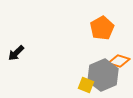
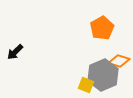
black arrow: moved 1 px left, 1 px up
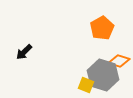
black arrow: moved 9 px right
gray hexagon: rotated 20 degrees counterclockwise
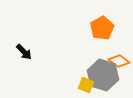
black arrow: rotated 90 degrees counterclockwise
orange diamond: rotated 20 degrees clockwise
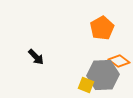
black arrow: moved 12 px right, 5 px down
gray hexagon: rotated 20 degrees counterclockwise
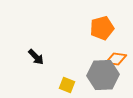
orange pentagon: rotated 15 degrees clockwise
orange diamond: moved 3 px left, 2 px up; rotated 30 degrees counterclockwise
yellow square: moved 19 px left
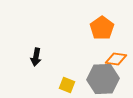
orange pentagon: rotated 20 degrees counterclockwise
black arrow: rotated 54 degrees clockwise
gray hexagon: moved 4 px down
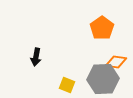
orange diamond: moved 3 px down
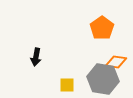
gray hexagon: rotated 12 degrees clockwise
yellow square: rotated 21 degrees counterclockwise
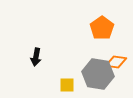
gray hexagon: moved 5 px left, 5 px up
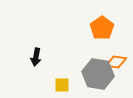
yellow square: moved 5 px left
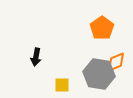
orange diamond: rotated 30 degrees counterclockwise
gray hexagon: moved 1 px right
